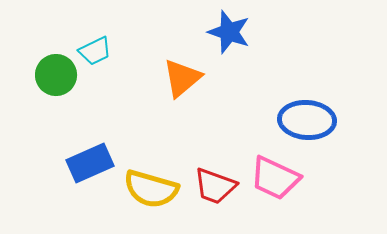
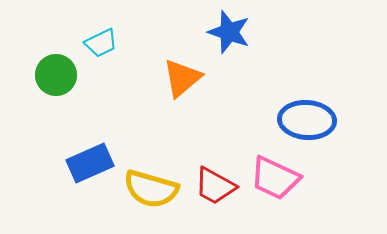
cyan trapezoid: moved 6 px right, 8 px up
red trapezoid: rotated 9 degrees clockwise
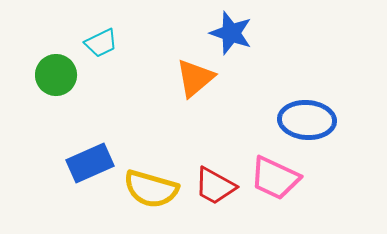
blue star: moved 2 px right, 1 px down
orange triangle: moved 13 px right
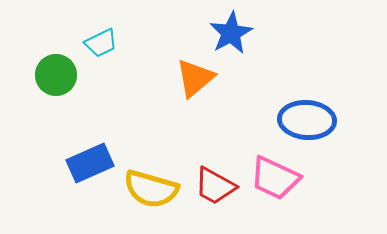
blue star: rotated 24 degrees clockwise
